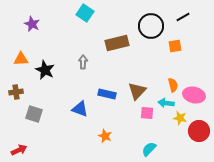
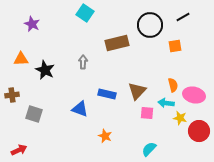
black circle: moved 1 px left, 1 px up
brown cross: moved 4 px left, 3 px down
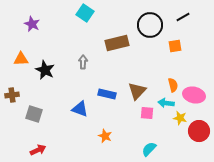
red arrow: moved 19 px right
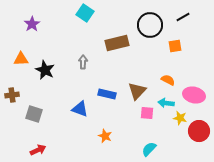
purple star: rotated 14 degrees clockwise
orange semicircle: moved 5 px left, 5 px up; rotated 48 degrees counterclockwise
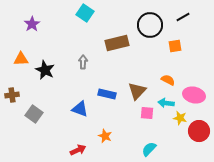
gray square: rotated 18 degrees clockwise
red arrow: moved 40 px right
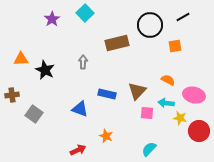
cyan square: rotated 12 degrees clockwise
purple star: moved 20 px right, 5 px up
orange star: moved 1 px right
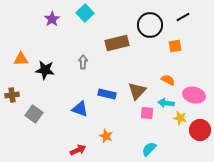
black star: rotated 18 degrees counterclockwise
red circle: moved 1 px right, 1 px up
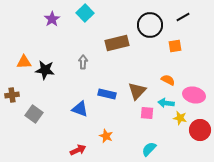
orange triangle: moved 3 px right, 3 px down
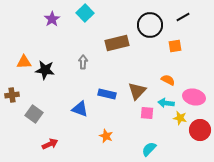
pink ellipse: moved 2 px down
red arrow: moved 28 px left, 6 px up
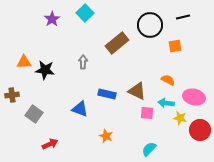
black line: rotated 16 degrees clockwise
brown rectangle: rotated 25 degrees counterclockwise
brown triangle: rotated 48 degrees counterclockwise
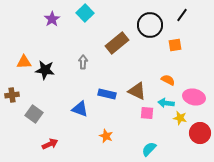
black line: moved 1 px left, 2 px up; rotated 40 degrees counterclockwise
orange square: moved 1 px up
red circle: moved 3 px down
